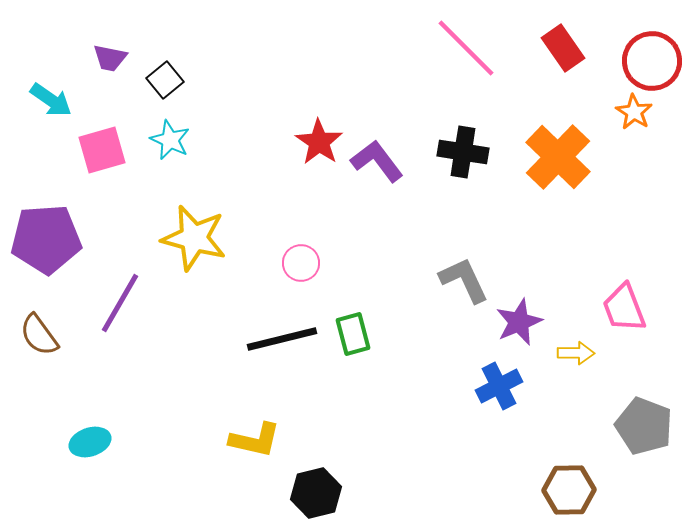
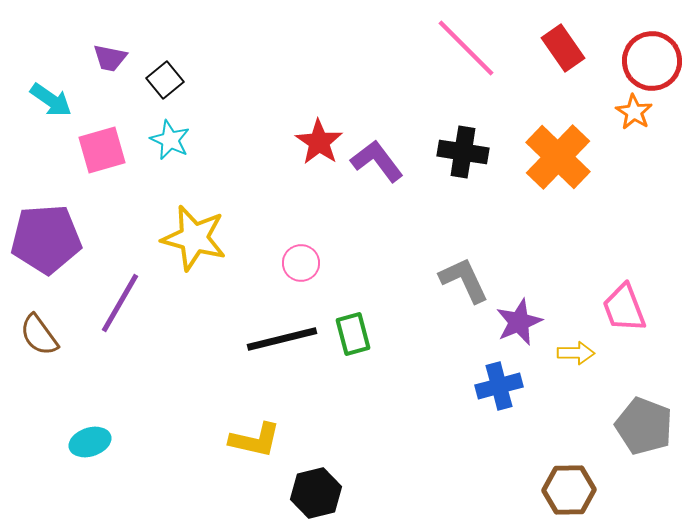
blue cross: rotated 12 degrees clockwise
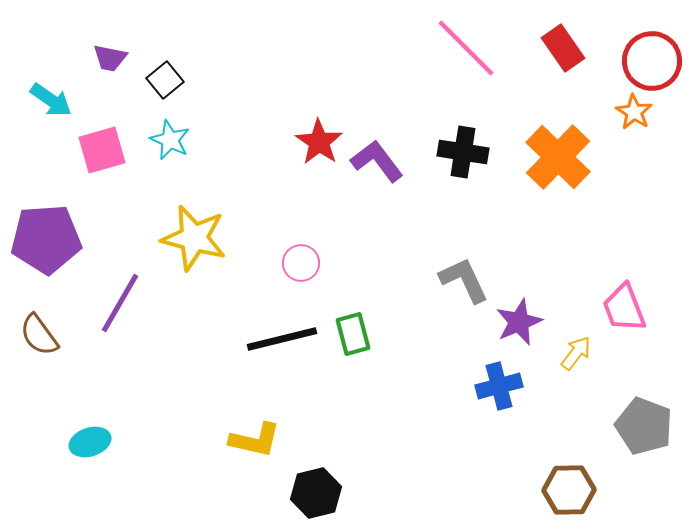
yellow arrow: rotated 54 degrees counterclockwise
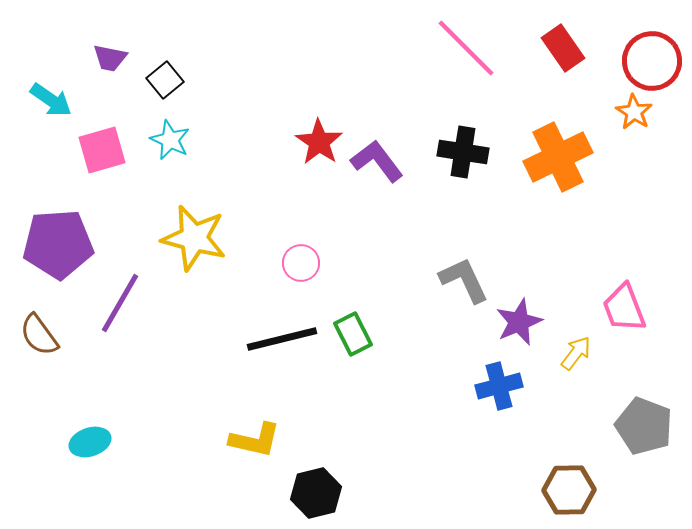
orange cross: rotated 20 degrees clockwise
purple pentagon: moved 12 px right, 5 px down
green rectangle: rotated 12 degrees counterclockwise
